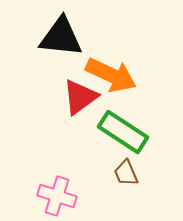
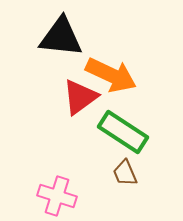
brown trapezoid: moved 1 px left
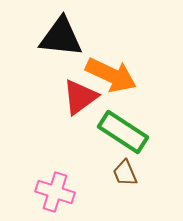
pink cross: moved 2 px left, 4 px up
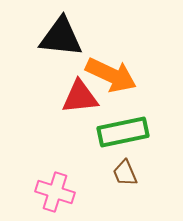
red triangle: rotated 30 degrees clockwise
green rectangle: rotated 45 degrees counterclockwise
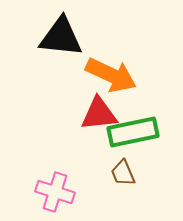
red triangle: moved 19 px right, 17 px down
green rectangle: moved 10 px right
brown trapezoid: moved 2 px left
